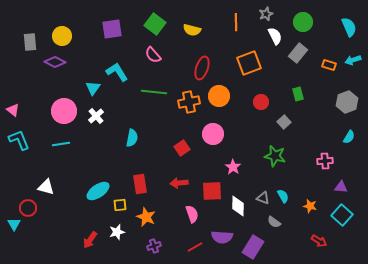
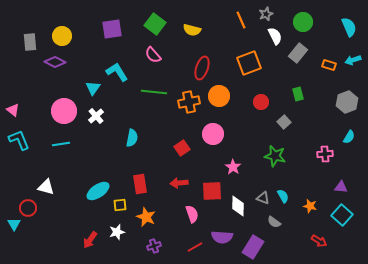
orange line at (236, 22): moved 5 px right, 2 px up; rotated 24 degrees counterclockwise
pink cross at (325, 161): moved 7 px up
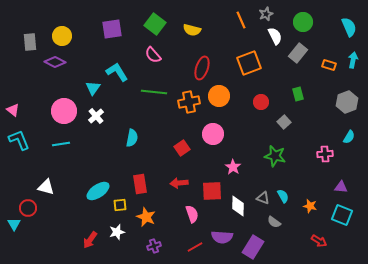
cyan arrow at (353, 60): rotated 119 degrees clockwise
cyan square at (342, 215): rotated 20 degrees counterclockwise
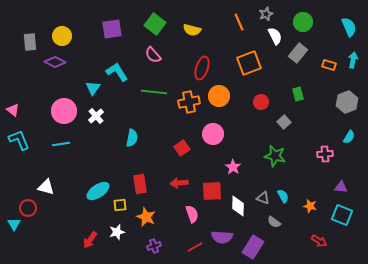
orange line at (241, 20): moved 2 px left, 2 px down
